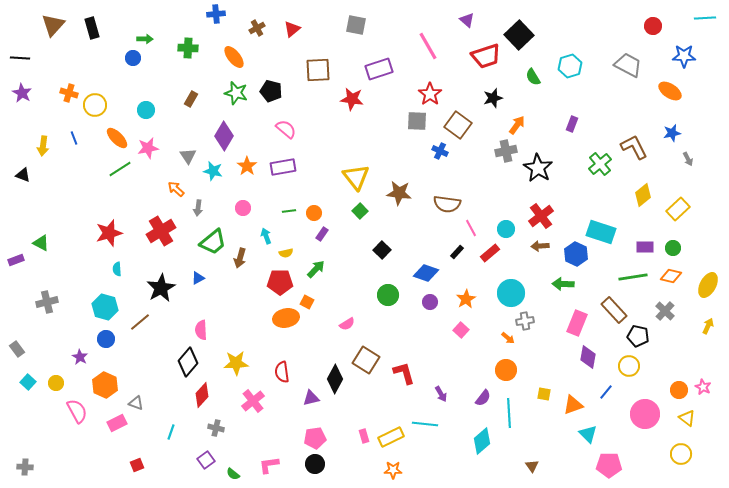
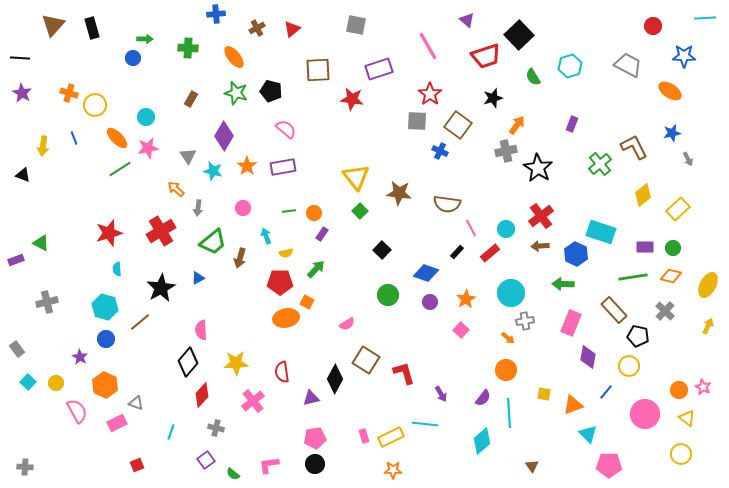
cyan circle at (146, 110): moved 7 px down
pink rectangle at (577, 323): moved 6 px left
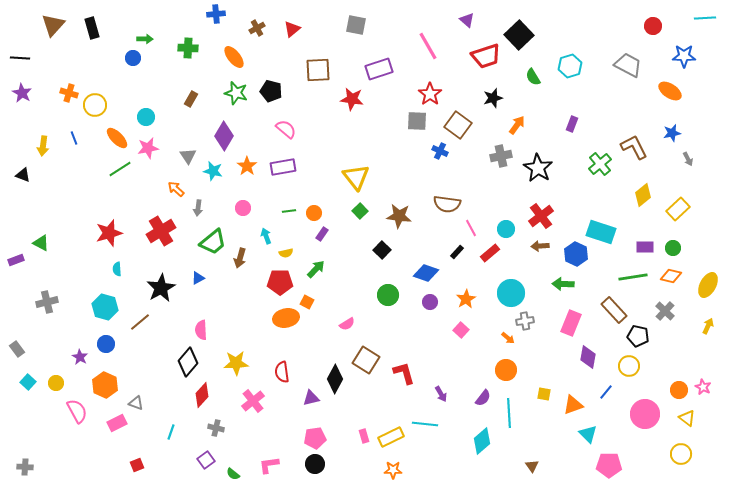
gray cross at (506, 151): moved 5 px left, 5 px down
brown star at (399, 193): moved 23 px down
blue circle at (106, 339): moved 5 px down
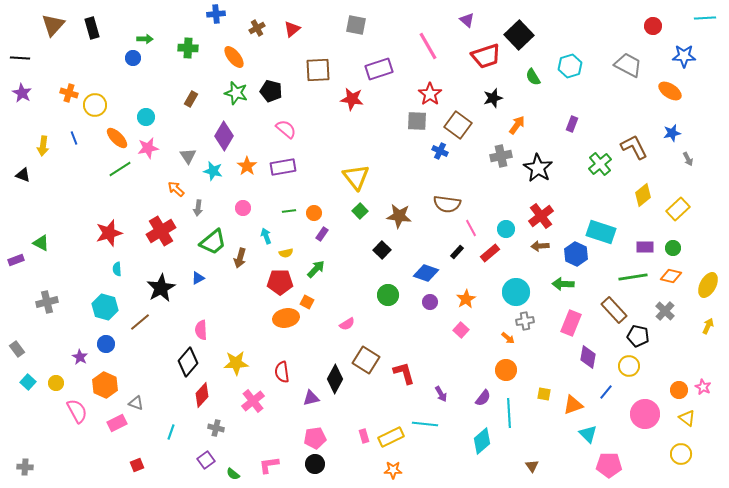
cyan circle at (511, 293): moved 5 px right, 1 px up
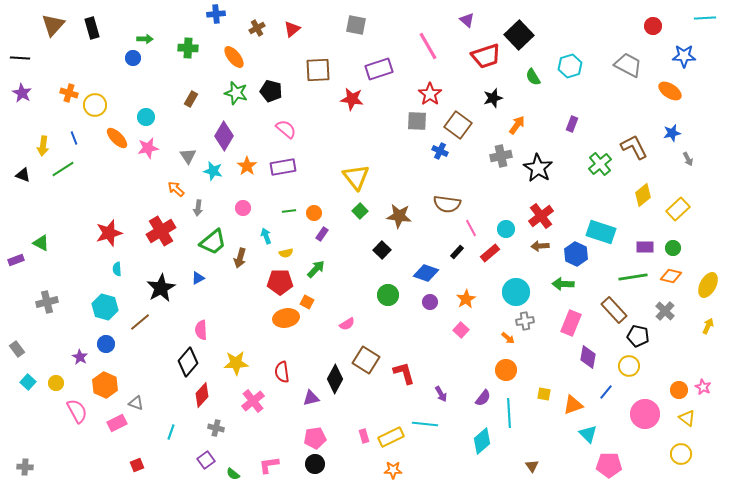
green line at (120, 169): moved 57 px left
